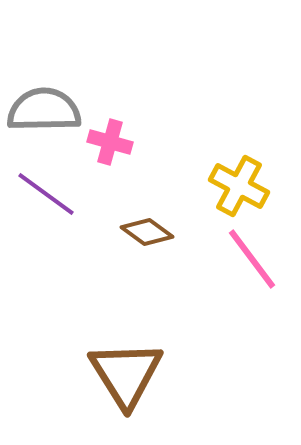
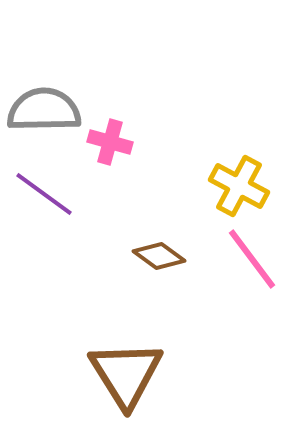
purple line: moved 2 px left
brown diamond: moved 12 px right, 24 px down
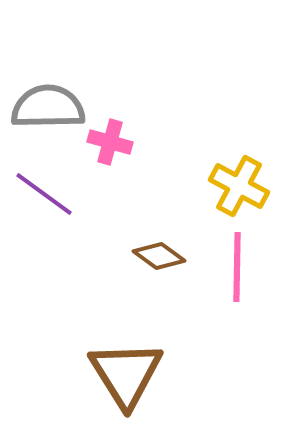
gray semicircle: moved 4 px right, 3 px up
pink line: moved 15 px left, 8 px down; rotated 38 degrees clockwise
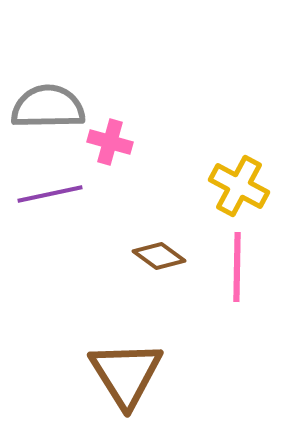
purple line: moved 6 px right; rotated 48 degrees counterclockwise
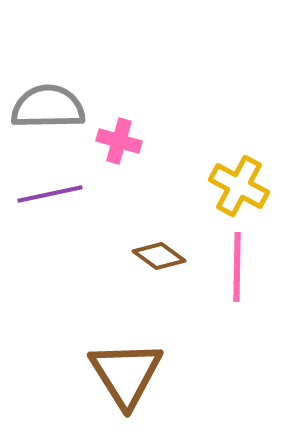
pink cross: moved 9 px right, 1 px up
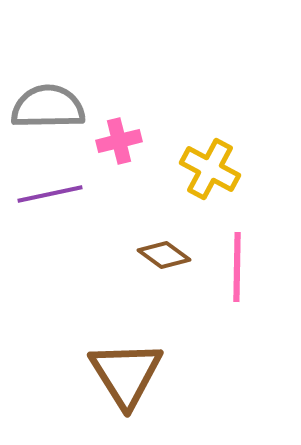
pink cross: rotated 30 degrees counterclockwise
yellow cross: moved 29 px left, 17 px up
brown diamond: moved 5 px right, 1 px up
